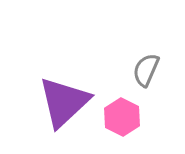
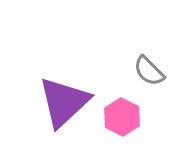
gray semicircle: moved 3 px right, 1 px down; rotated 68 degrees counterclockwise
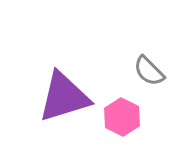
purple triangle: moved 5 px up; rotated 26 degrees clockwise
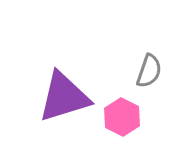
gray semicircle: rotated 116 degrees counterclockwise
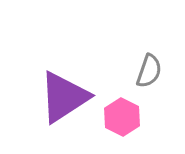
purple triangle: rotated 16 degrees counterclockwise
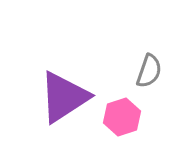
pink hexagon: rotated 15 degrees clockwise
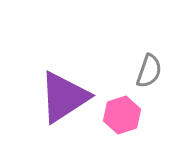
pink hexagon: moved 2 px up
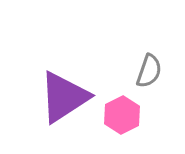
pink hexagon: rotated 9 degrees counterclockwise
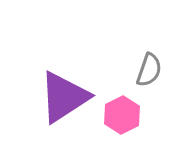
gray semicircle: moved 1 px up
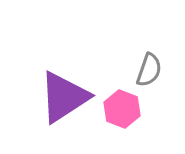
pink hexagon: moved 6 px up; rotated 12 degrees counterclockwise
